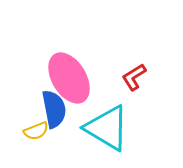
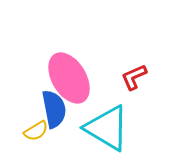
red L-shape: rotated 8 degrees clockwise
yellow semicircle: rotated 10 degrees counterclockwise
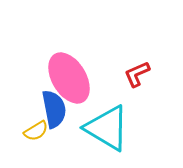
red L-shape: moved 3 px right, 3 px up
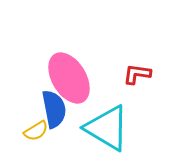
red L-shape: rotated 32 degrees clockwise
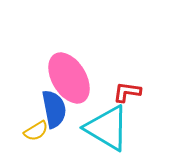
red L-shape: moved 10 px left, 18 px down
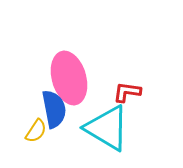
pink ellipse: rotated 15 degrees clockwise
yellow semicircle: rotated 25 degrees counterclockwise
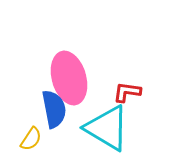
yellow semicircle: moved 5 px left, 8 px down
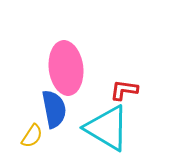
pink ellipse: moved 3 px left, 10 px up; rotated 9 degrees clockwise
red L-shape: moved 3 px left, 2 px up
yellow semicircle: moved 1 px right, 3 px up
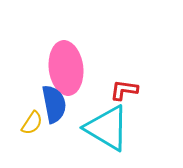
blue semicircle: moved 5 px up
yellow semicircle: moved 13 px up
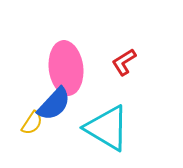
red L-shape: moved 28 px up; rotated 40 degrees counterclockwise
blue semicircle: rotated 54 degrees clockwise
